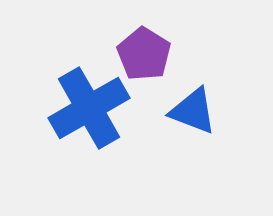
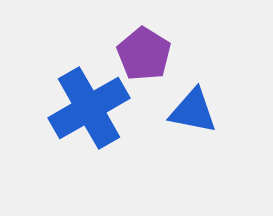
blue triangle: rotated 10 degrees counterclockwise
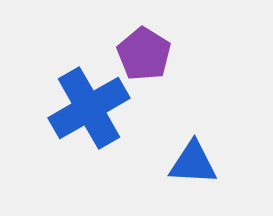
blue triangle: moved 52 px down; rotated 8 degrees counterclockwise
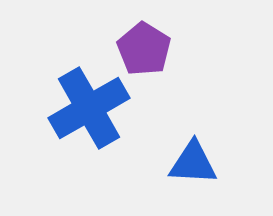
purple pentagon: moved 5 px up
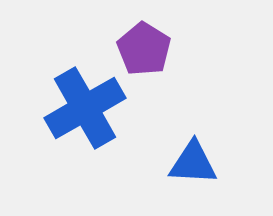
blue cross: moved 4 px left
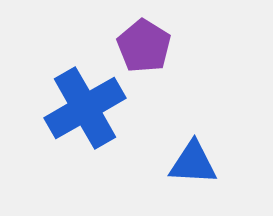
purple pentagon: moved 3 px up
